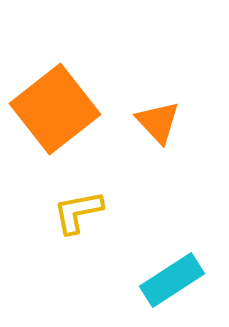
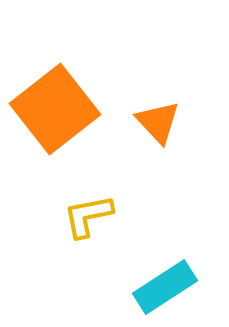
yellow L-shape: moved 10 px right, 4 px down
cyan rectangle: moved 7 px left, 7 px down
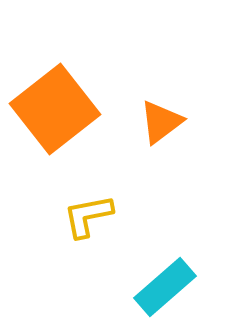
orange triangle: moved 3 px right; rotated 36 degrees clockwise
cyan rectangle: rotated 8 degrees counterclockwise
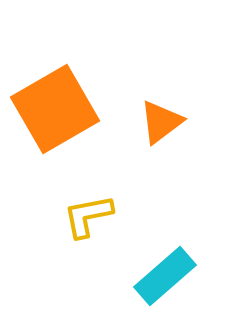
orange square: rotated 8 degrees clockwise
cyan rectangle: moved 11 px up
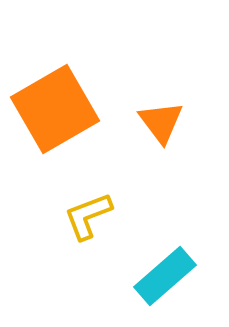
orange triangle: rotated 30 degrees counterclockwise
yellow L-shape: rotated 10 degrees counterclockwise
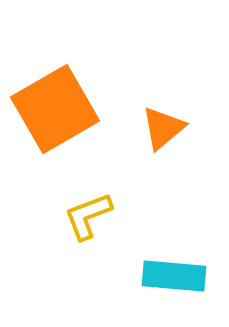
orange triangle: moved 2 px right, 6 px down; rotated 27 degrees clockwise
cyan rectangle: moved 9 px right; rotated 46 degrees clockwise
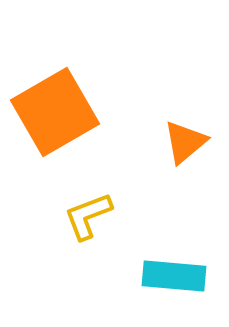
orange square: moved 3 px down
orange triangle: moved 22 px right, 14 px down
